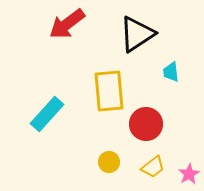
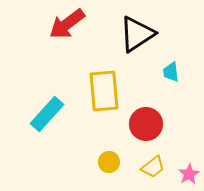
yellow rectangle: moved 5 px left
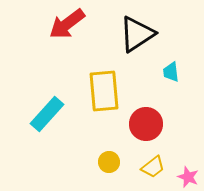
pink star: moved 1 px left, 3 px down; rotated 20 degrees counterclockwise
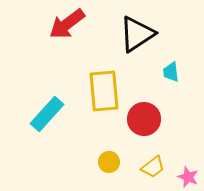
red circle: moved 2 px left, 5 px up
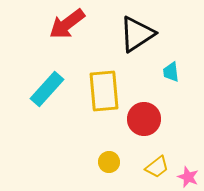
cyan rectangle: moved 25 px up
yellow trapezoid: moved 4 px right
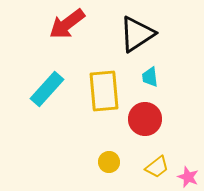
cyan trapezoid: moved 21 px left, 5 px down
red circle: moved 1 px right
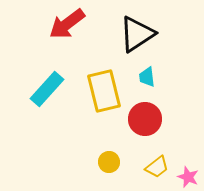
cyan trapezoid: moved 3 px left
yellow rectangle: rotated 9 degrees counterclockwise
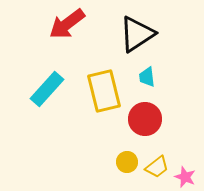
yellow circle: moved 18 px right
pink star: moved 3 px left
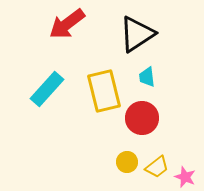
red circle: moved 3 px left, 1 px up
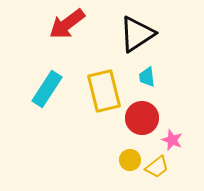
cyan rectangle: rotated 9 degrees counterclockwise
yellow circle: moved 3 px right, 2 px up
pink star: moved 13 px left, 37 px up
